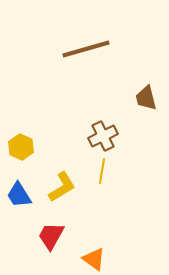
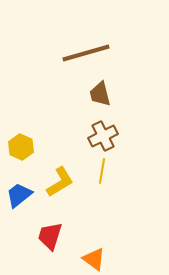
brown line: moved 4 px down
brown trapezoid: moved 46 px left, 4 px up
yellow L-shape: moved 2 px left, 5 px up
blue trapezoid: rotated 84 degrees clockwise
red trapezoid: moved 1 px left; rotated 12 degrees counterclockwise
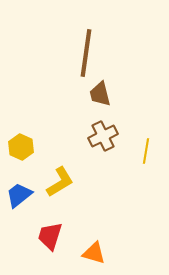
brown line: rotated 66 degrees counterclockwise
yellow line: moved 44 px right, 20 px up
orange triangle: moved 6 px up; rotated 20 degrees counterclockwise
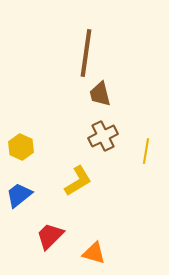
yellow L-shape: moved 18 px right, 1 px up
red trapezoid: rotated 28 degrees clockwise
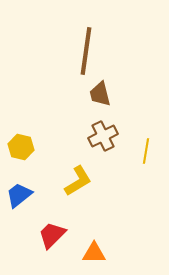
brown line: moved 2 px up
yellow hexagon: rotated 10 degrees counterclockwise
red trapezoid: moved 2 px right, 1 px up
orange triangle: rotated 15 degrees counterclockwise
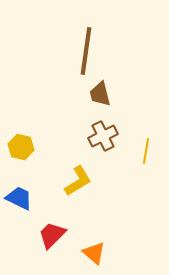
blue trapezoid: moved 3 px down; rotated 64 degrees clockwise
orange triangle: rotated 40 degrees clockwise
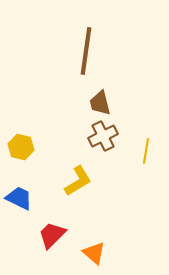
brown trapezoid: moved 9 px down
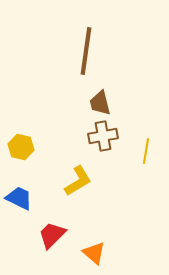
brown cross: rotated 16 degrees clockwise
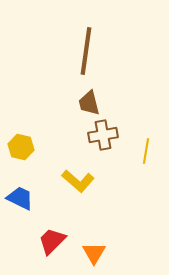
brown trapezoid: moved 11 px left
brown cross: moved 1 px up
yellow L-shape: rotated 72 degrees clockwise
blue trapezoid: moved 1 px right
red trapezoid: moved 6 px down
orange triangle: rotated 20 degrees clockwise
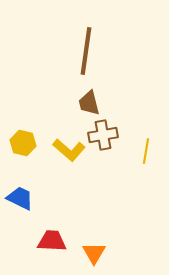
yellow hexagon: moved 2 px right, 4 px up
yellow L-shape: moved 9 px left, 31 px up
red trapezoid: rotated 48 degrees clockwise
